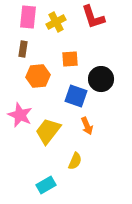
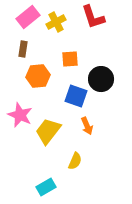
pink rectangle: rotated 45 degrees clockwise
cyan rectangle: moved 2 px down
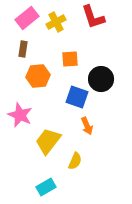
pink rectangle: moved 1 px left, 1 px down
blue square: moved 1 px right, 1 px down
yellow trapezoid: moved 10 px down
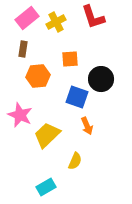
yellow trapezoid: moved 1 px left, 6 px up; rotated 8 degrees clockwise
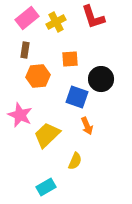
brown rectangle: moved 2 px right, 1 px down
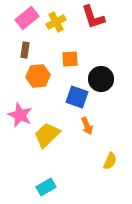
yellow semicircle: moved 35 px right
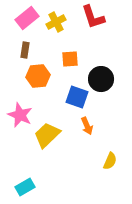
cyan rectangle: moved 21 px left
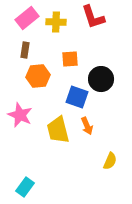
yellow cross: rotated 30 degrees clockwise
yellow trapezoid: moved 11 px right, 5 px up; rotated 60 degrees counterclockwise
cyan rectangle: rotated 24 degrees counterclockwise
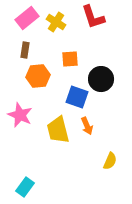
yellow cross: rotated 30 degrees clockwise
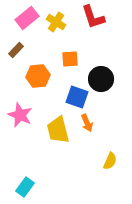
brown rectangle: moved 9 px left; rotated 35 degrees clockwise
orange arrow: moved 3 px up
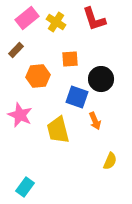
red L-shape: moved 1 px right, 2 px down
orange arrow: moved 8 px right, 2 px up
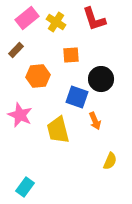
orange square: moved 1 px right, 4 px up
